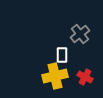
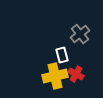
white rectangle: rotated 14 degrees counterclockwise
red cross: moved 9 px left, 3 px up
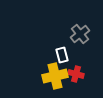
red cross: rotated 14 degrees counterclockwise
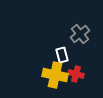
yellow cross: moved 1 px up; rotated 25 degrees clockwise
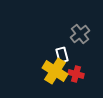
yellow cross: moved 4 px up; rotated 20 degrees clockwise
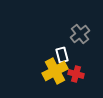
yellow cross: rotated 30 degrees clockwise
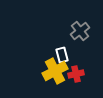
gray cross: moved 3 px up
red cross: rotated 28 degrees counterclockwise
